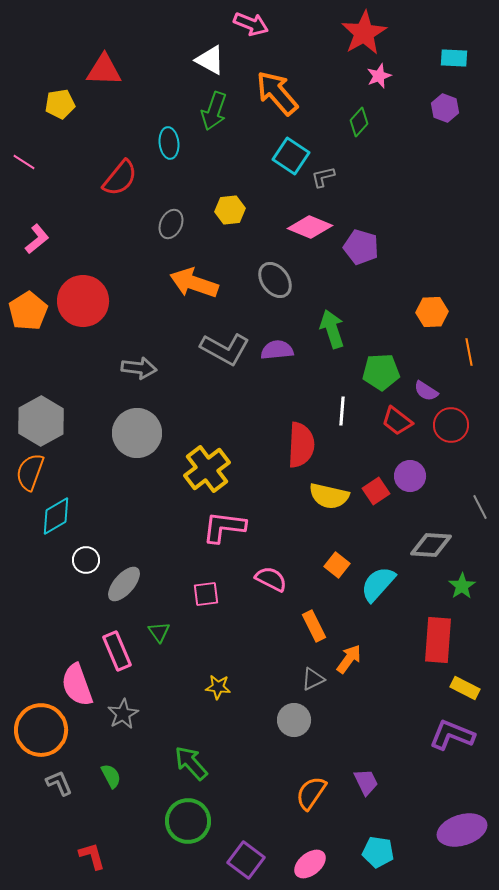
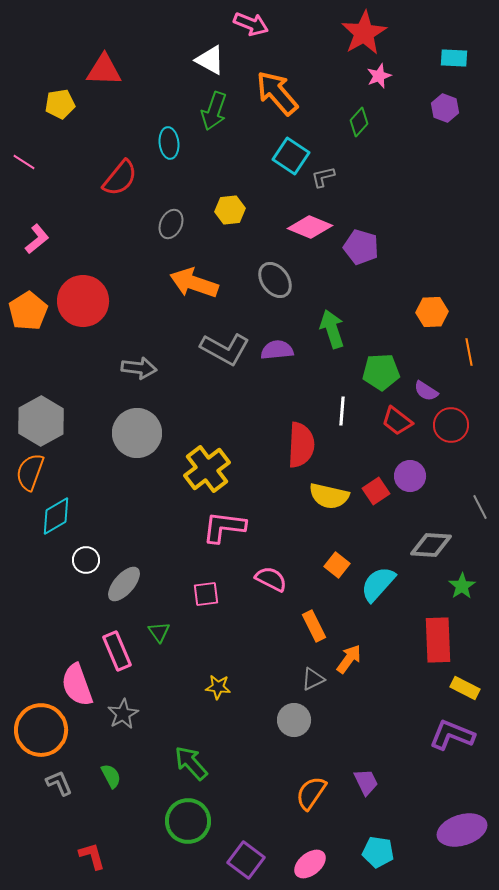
red rectangle at (438, 640): rotated 6 degrees counterclockwise
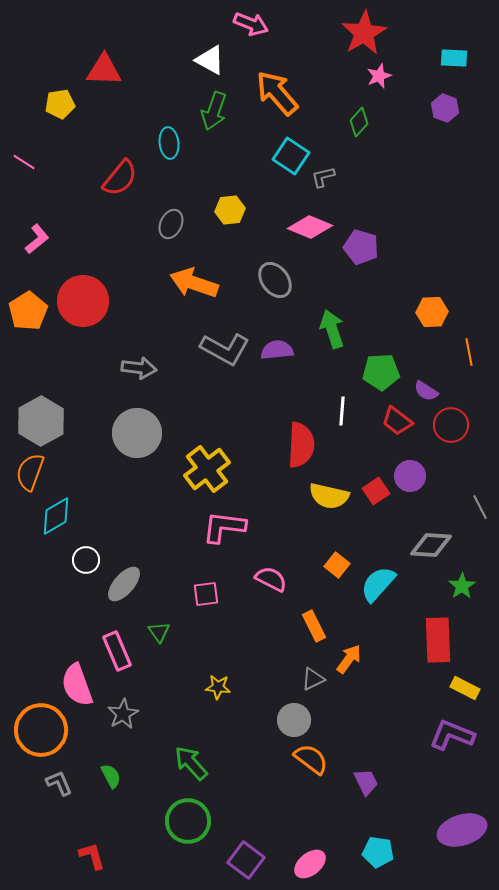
orange semicircle at (311, 793): moved 34 px up; rotated 93 degrees clockwise
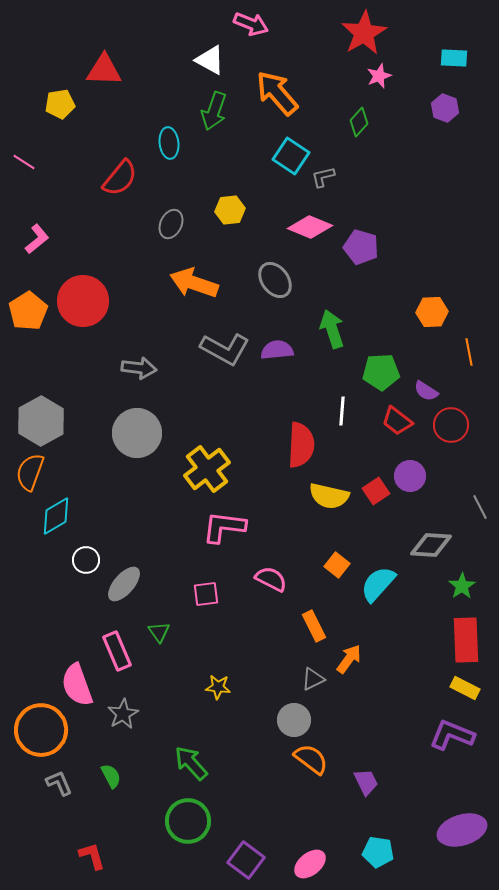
red rectangle at (438, 640): moved 28 px right
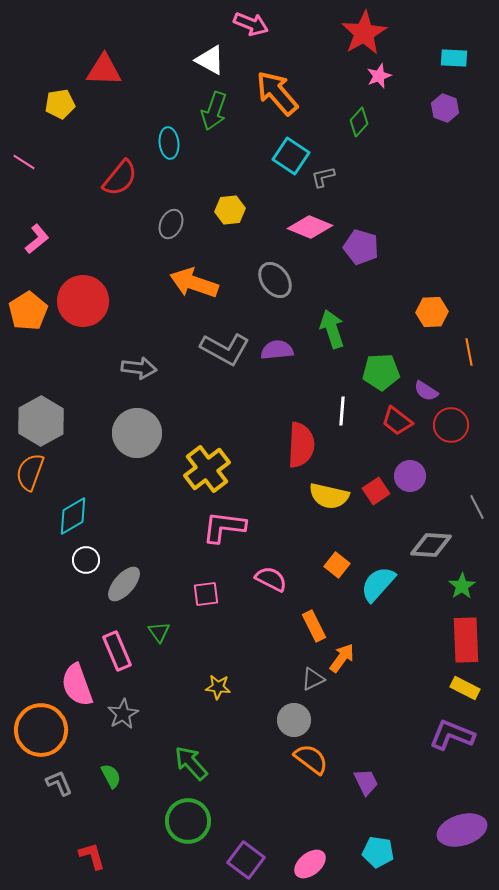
gray line at (480, 507): moved 3 px left
cyan diamond at (56, 516): moved 17 px right
orange arrow at (349, 659): moved 7 px left, 1 px up
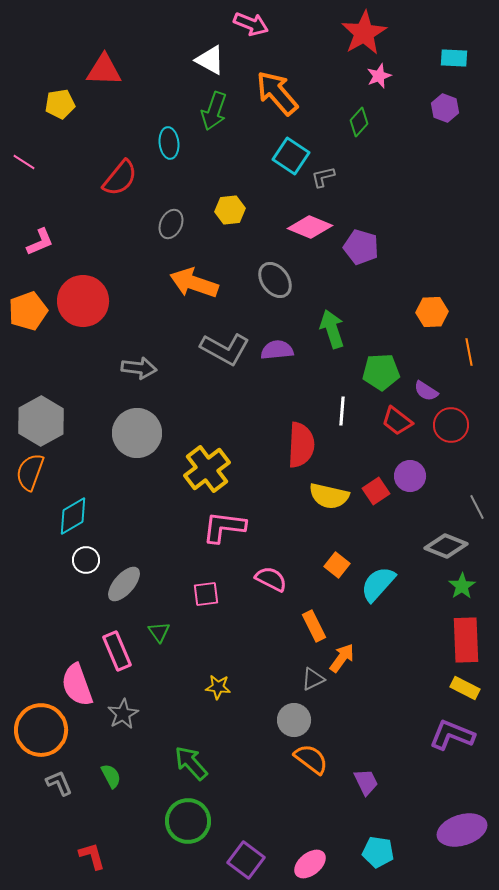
pink L-shape at (37, 239): moved 3 px right, 3 px down; rotated 16 degrees clockwise
orange pentagon at (28, 311): rotated 12 degrees clockwise
gray diamond at (431, 545): moved 15 px right, 1 px down; rotated 18 degrees clockwise
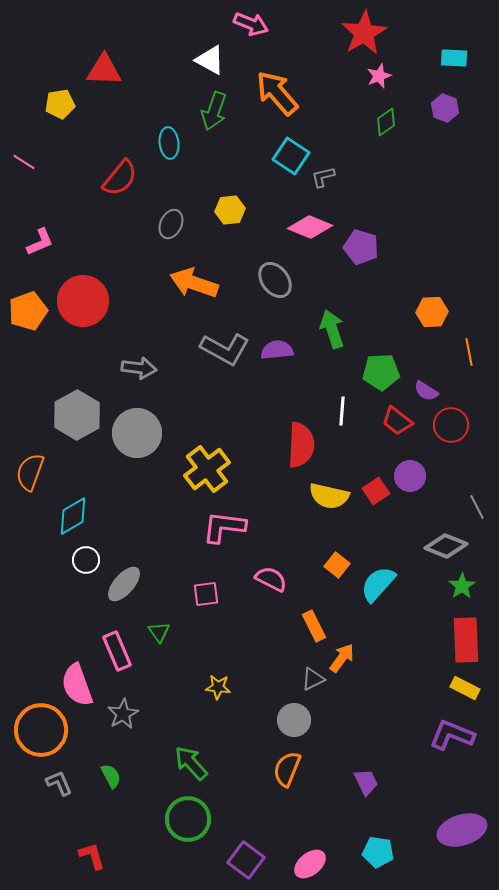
green diamond at (359, 122): moved 27 px right; rotated 12 degrees clockwise
gray hexagon at (41, 421): moved 36 px right, 6 px up
orange semicircle at (311, 759): moved 24 px left, 10 px down; rotated 105 degrees counterclockwise
green circle at (188, 821): moved 2 px up
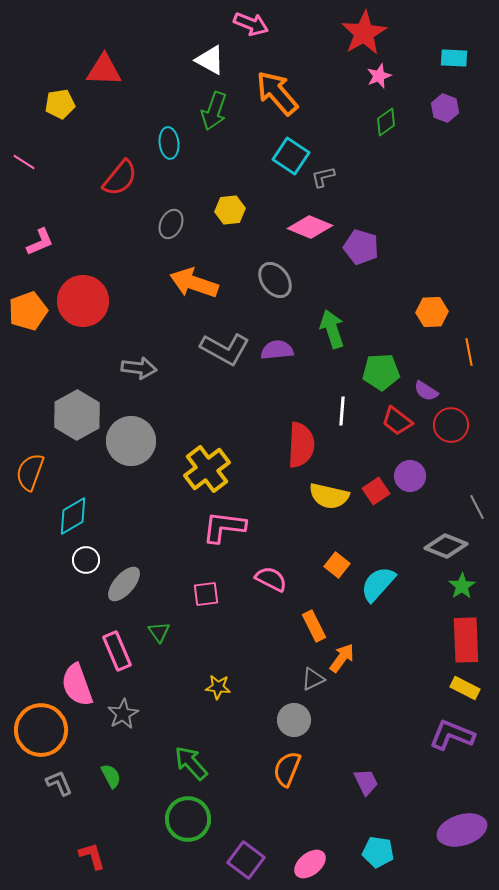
gray circle at (137, 433): moved 6 px left, 8 px down
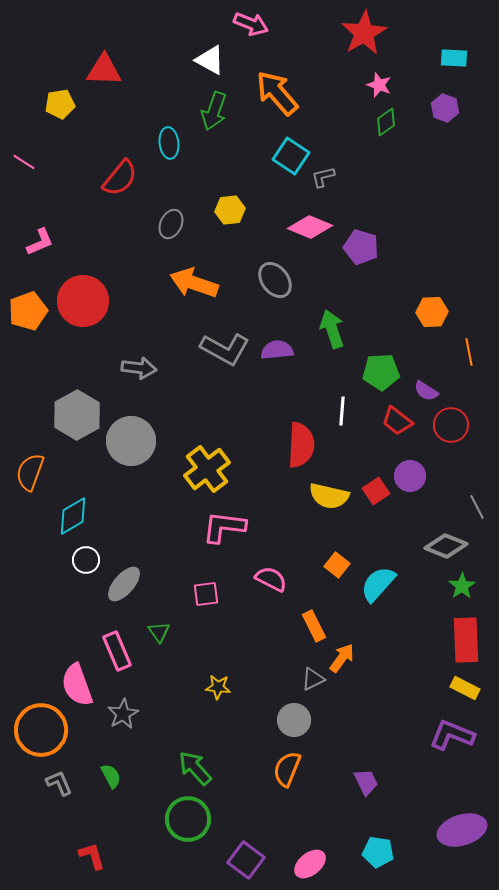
pink star at (379, 76): moved 9 px down; rotated 30 degrees counterclockwise
green arrow at (191, 763): moved 4 px right, 5 px down
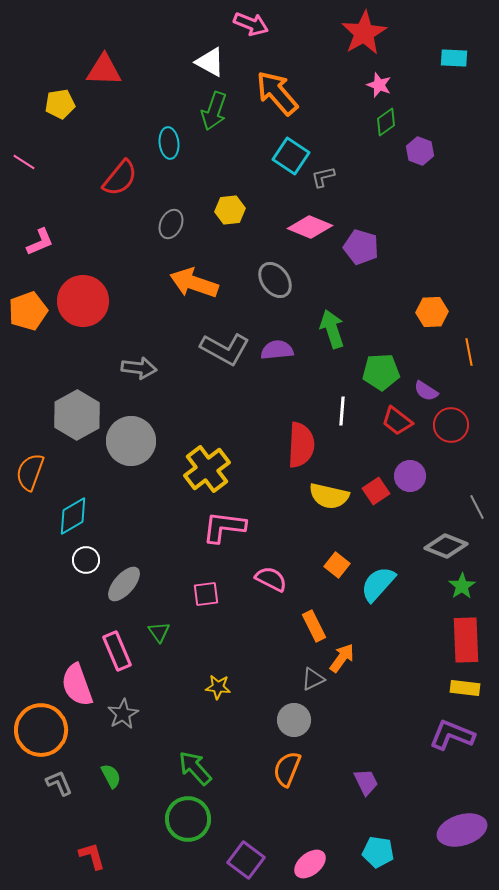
white triangle at (210, 60): moved 2 px down
purple hexagon at (445, 108): moved 25 px left, 43 px down
yellow rectangle at (465, 688): rotated 20 degrees counterclockwise
